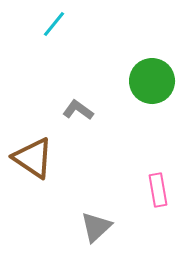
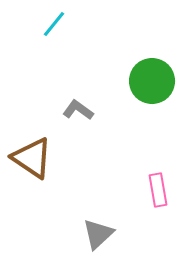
brown triangle: moved 1 px left
gray triangle: moved 2 px right, 7 px down
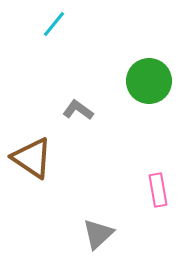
green circle: moved 3 px left
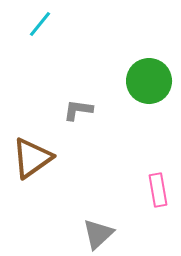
cyan line: moved 14 px left
gray L-shape: rotated 28 degrees counterclockwise
brown triangle: rotated 51 degrees clockwise
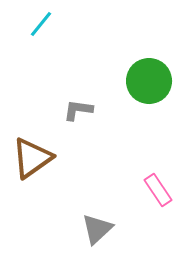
cyan line: moved 1 px right
pink rectangle: rotated 24 degrees counterclockwise
gray triangle: moved 1 px left, 5 px up
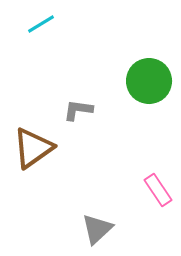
cyan line: rotated 20 degrees clockwise
brown triangle: moved 1 px right, 10 px up
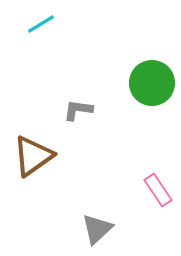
green circle: moved 3 px right, 2 px down
brown triangle: moved 8 px down
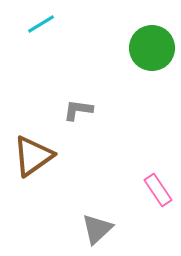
green circle: moved 35 px up
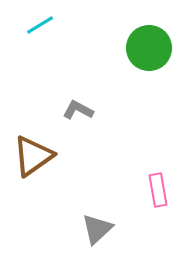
cyan line: moved 1 px left, 1 px down
green circle: moved 3 px left
gray L-shape: rotated 20 degrees clockwise
pink rectangle: rotated 24 degrees clockwise
